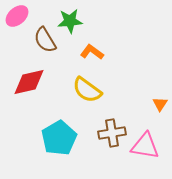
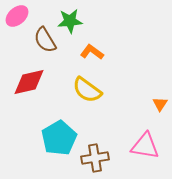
brown cross: moved 17 px left, 25 px down
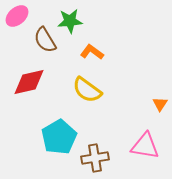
cyan pentagon: moved 1 px up
